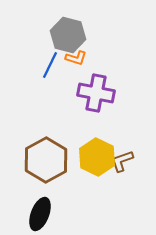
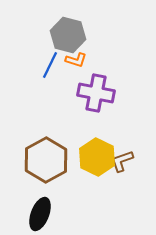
orange L-shape: moved 2 px down
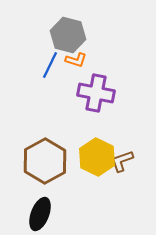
brown hexagon: moved 1 px left, 1 px down
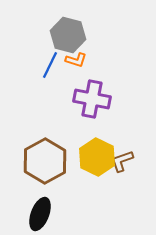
purple cross: moved 4 px left, 6 px down
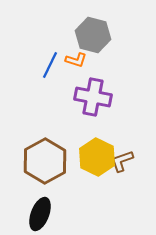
gray hexagon: moved 25 px right
purple cross: moved 1 px right, 2 px up
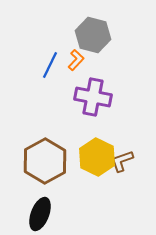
orange L-shape: rotated 65 degrees counterclockwise
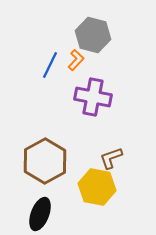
yellow hexagon: moved 30 px down; rotated 15 degrees counterclockwise
brown L-shape: moved 11 px left, 3 px up
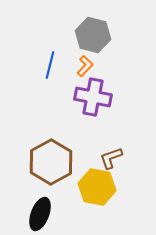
orange L-shape: moved 9 px right, 6 px down
blue line: rotated 12 degrees counterclockwise
brown hexagon: moved 6 px right, 1 px down
